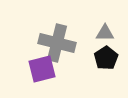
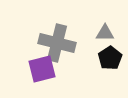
black pentagon: moved 4 px right
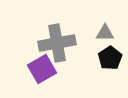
gray cross: rotated 24 degrees counterclockwise
purple square: rotated 16 degrees counterclockwise
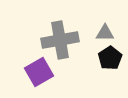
gray cross: moved 3 px right, 3 px up
purple square: moved 3 px left, 3 px down
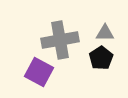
black pentagon: moved 9 px left
purple square: rotated 32 degrees counterclockwise
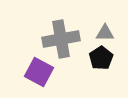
gray cross: moved 1 px right, 1 px up
